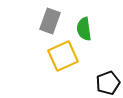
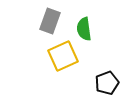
black pentagon: moved 1 px left
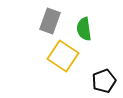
yellow square: rotated 32 degrees counterclockwise
black pentagon: moved 3 px left, 2 px up
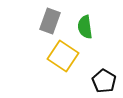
green semicircle: moved 1 px right, 2 px up
black pentagon: rotated 20 degrees counterclockwise
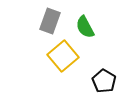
green semicircle: rotated 20 degrees counterclockwise
yellow square: rotated 16 degrees clockwise
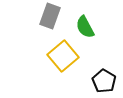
gray rectangle: moved 5 px up
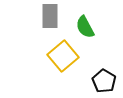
gray rectangle: rotated 20 degrees counterclockwise
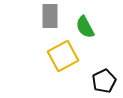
yellow square: rotated 12 degrees clockwise
black pentagon: rotated 15 degrees clockwise
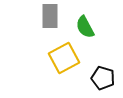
yellow square: moved 1 px right, 2 px down
black pentagon: moved 1 px left, 3 px up; rotated 30 degrees counterclockwise
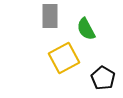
green semicircle: moved 1 px right, 2 px down
black pentagon: rotated 15 degrees clockwise
